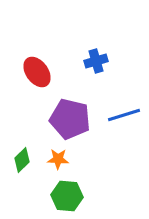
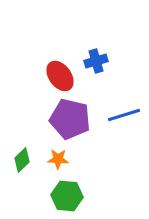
red ellipse: moved 23 px right, 4 px down
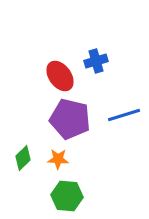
green diamond: moved 1 px right, 2 px up
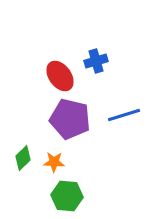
orange star: moved 4 px left, 3 px down
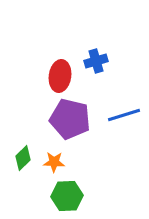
red ellipse: rotated 44 degrees clockwise
green hexagon: rotated 8 degrees counterclockwise
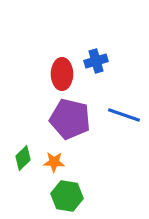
red ellipse: moved 2 px right, 2 px up; rotated 8 degrees counterclockwise
blue line: rotated 36 degrees clockwise
green hexagon: rotated 12 degrees clockwise
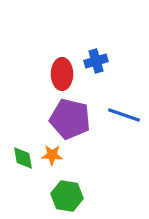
green diamond: rotated 55 degrees counterclockwise
orange star: moved 2 px left, 7 px up
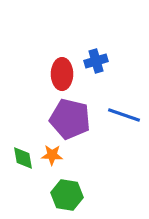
green hexagon: moved 1 px up
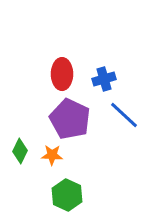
blue cross: moved 8 px right, 18 px down
blue line: rotated 24 degrees clockwise
purple pentagon: rotated 12 degrees clockwise
green diamond: moved 3 px left, 7 px up; rotated 35 degrees clockwise
green hexagon: rotated 16 degrees clockwise
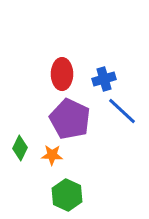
blue line: moved 2 px left, 4 px up
green diamond: moved 3 px up
